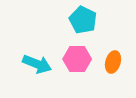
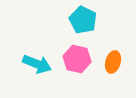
pink hexagon: rotated 12 degrees clockwise
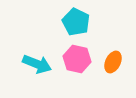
cyan pentagon: moved 7 px left, 2 px down
orange ellipse: rotated 10 degrees clockwise
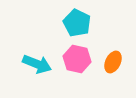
cyan pentagon: moved 1 px right, 1 px down
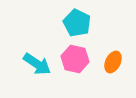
pink hexagon: moved 2 px left
cyan arrow: rotated 12 degrees clockwise
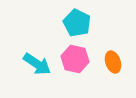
orange ellipse: rotated 45 degrees counterclockwise
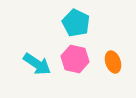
cyan pentagon: moved 1 px left
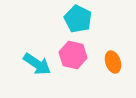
cyan pentagon: moved 2 px right, 4 px up
pink hexagon: moved 2 px left, 4 px up
